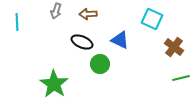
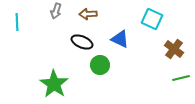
blue triangle: moved 1 px up
brown cross: moved 2 px down
green circle: moved 1 px down
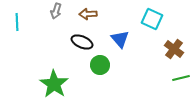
blue triangle: rotated 24 degrees clockwise
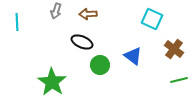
blue triangle: moved 13 px right, 17 px down; rotated 12 degrees counterclockwise
green line: moved 2 px left, 2 px down
green star: moved 2 px left, 2 px up
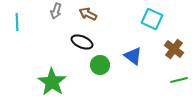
brown arrow: rotated 30 degrees clockwise
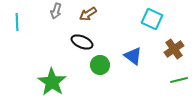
brown arrow: rotated 60 degrees counterclockwise
brown cross: rotated 18 degrees clockwise
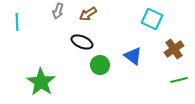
gray arrow: moved 2 px right
green star: moved 11 px left
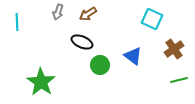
gray arrow: moved 1 px down
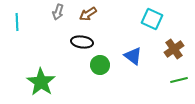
black ellipse: rotated 15 degrees counterclockwise
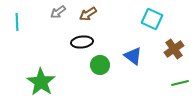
gray arrow: rotated 35 degrees clockwise
black ellipse: rotated 15 degrees counterclockwise
green line: moved 1 px right, 3 px down
